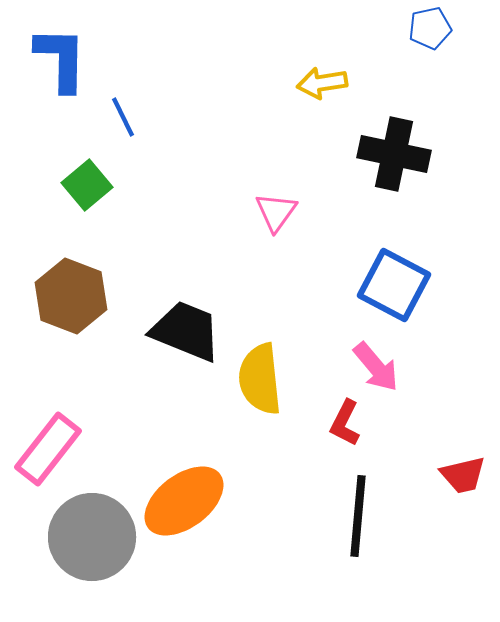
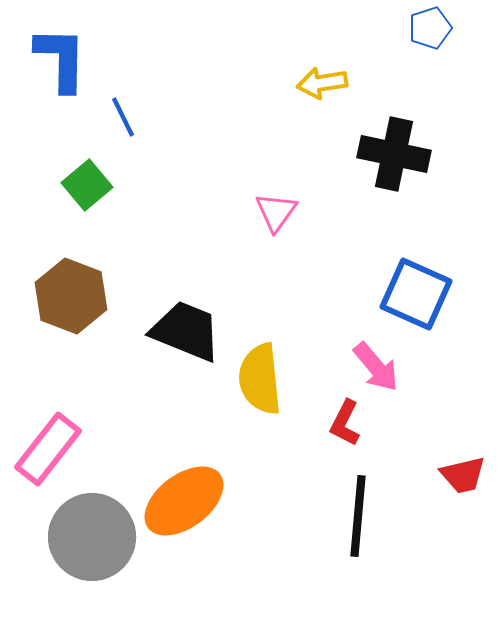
blue pentagon: rotated 6 degrees counterclockwise
blue square: moved 22 px right, 9 px down; rotated 4 degrees counterclockwise
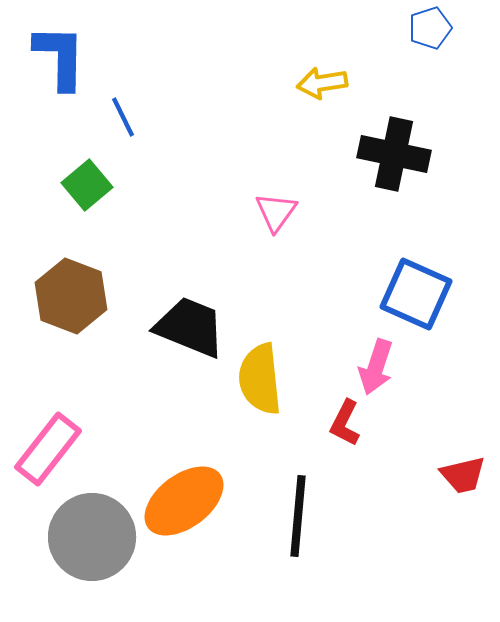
blue L-shape: moved 1 px left, 2 px up
black trapezoid: moved 4 px right, 4 px up
pink arrow: rotated 58 degrees clockwise
black line: moved 60 px left
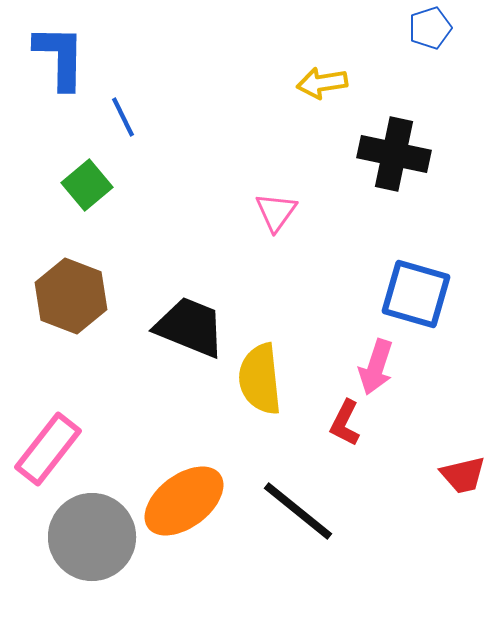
blue square: rotated 8 degrees counterclockwise
black line: moved 5 px up; rotated 56 degrees counterclockwise
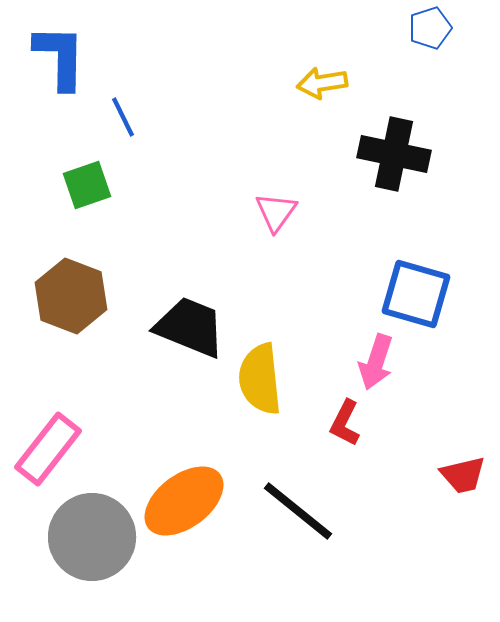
green square: rotated 21 degrees clockwise
pink arrow: moved 5 px up
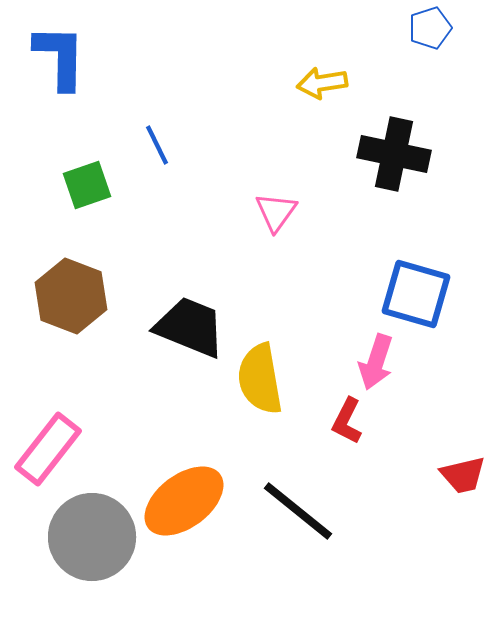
blue line: moved 34 px right, 28 px down
yellow semicircle: rotated 4 degrees counterclockwise
red L-shape: moved 2 px right, 2 px up
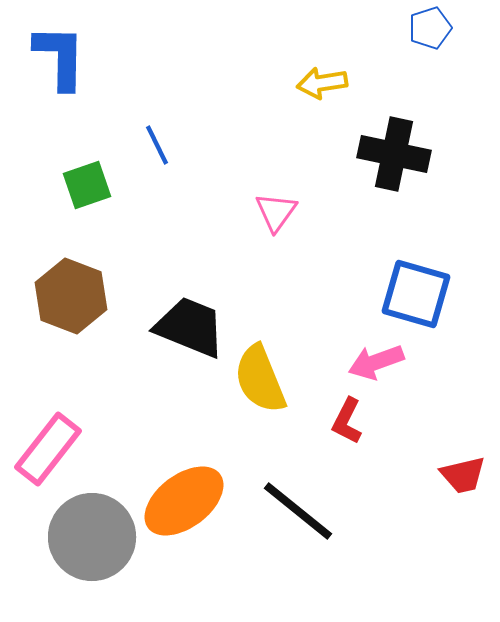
pink arrow: rotated 52 degrees clockwise
yellow semicircle: rotated 12 degrees counterclockwise
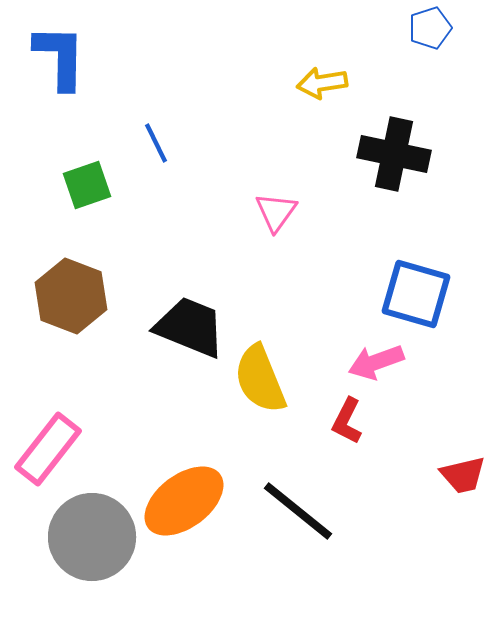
blue line: moved 1 px left, 2 px up
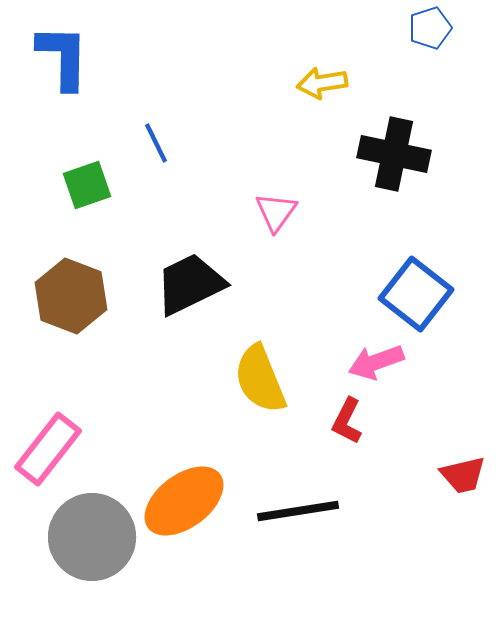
blue L-shape: moved 3 px right
blue square: rotated 22 degrees clockwise
black trapezoid: moved 43 px up; rotated 48 degrees counterclockwise
black line: rotated 48 degrees counterclockwise
